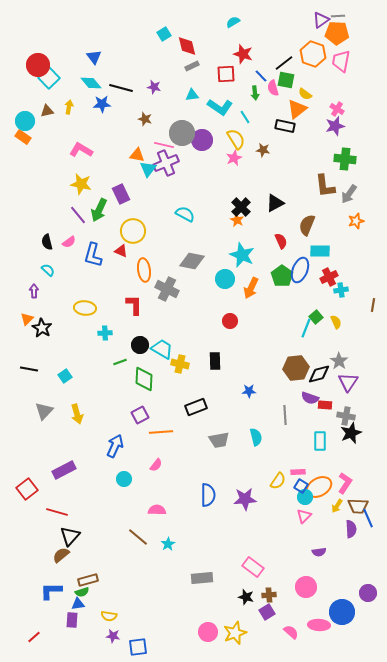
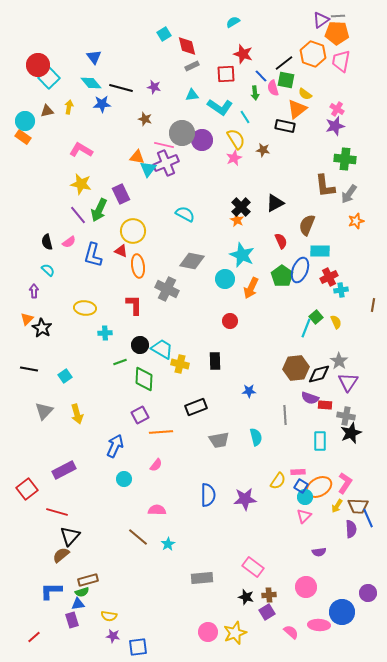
orange triangle at (137, 155): moved 2 px down
orange ellipse at (144, 270): moved 6 px left, 4 px up
purple rectangle at (72, 620): rotated 21 degrees counterclockwise
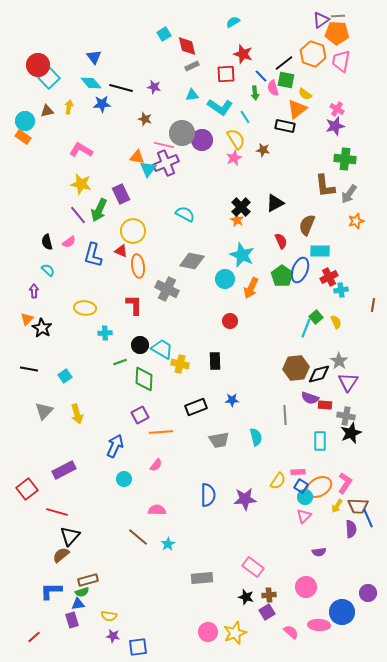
blue star at (249, 391): moved 17 px left, 9 px down
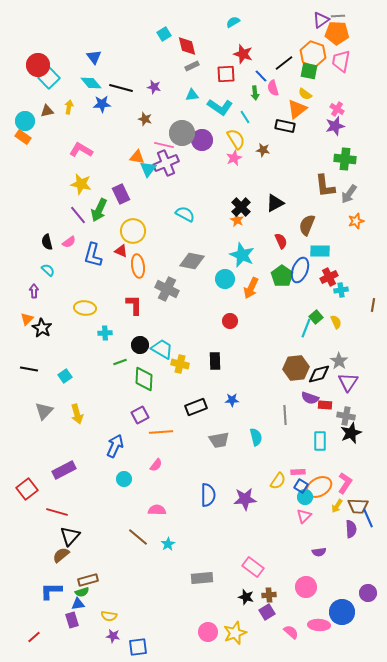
green square at (286, 80): moved 23 px right, 9 px up
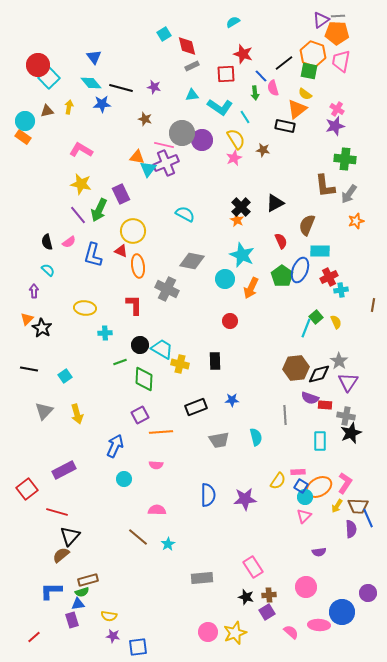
pink semicircle at (156, 465): rotated 56 degrees clockwise
pink rectangle at (253, 567): rotated 20 degrees clockwise
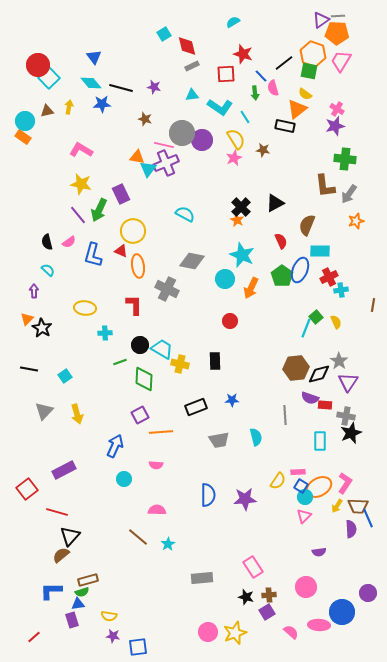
pink trapezoid at (341, 61): rotated 20 degrees clockwise
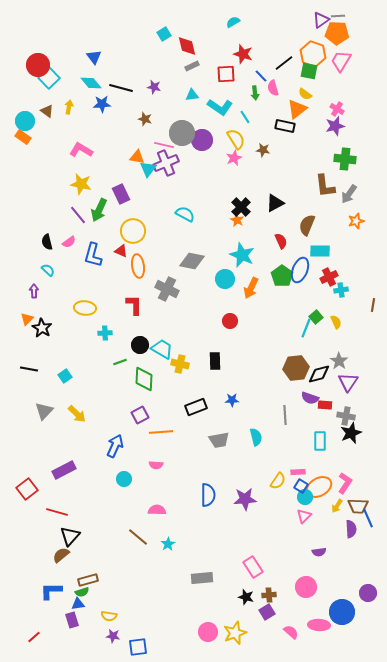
brown triangle at (47, 111): rotated 48 degrees clockwise
yellow arrow at (77, 414): rotated 30 degrees counterclockwise
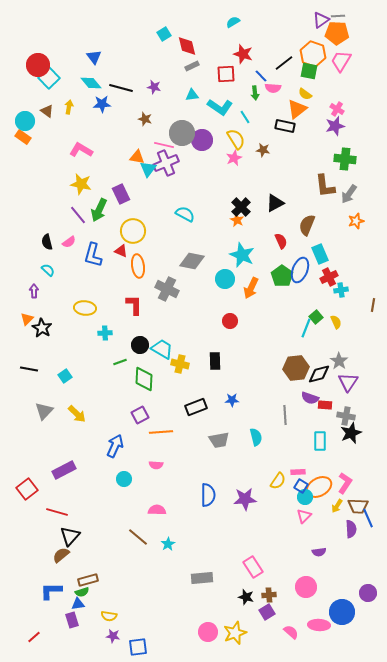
pink semicircle at (273, 88): rotated 70 degrees counterclockwise
cyan rectangle at (320, 251): moved 3 px down; rotated 66 degrees clockwise
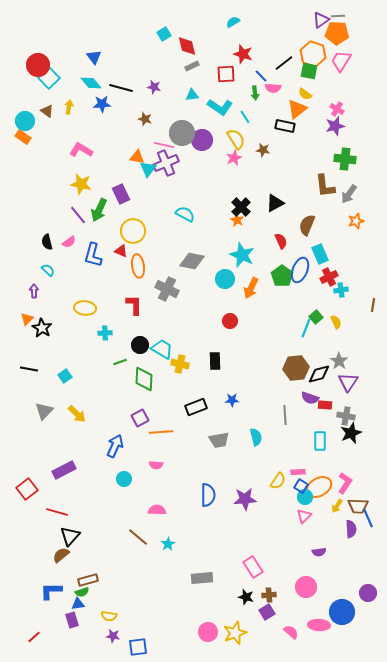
purple square at (140, 415): moved 3 px down
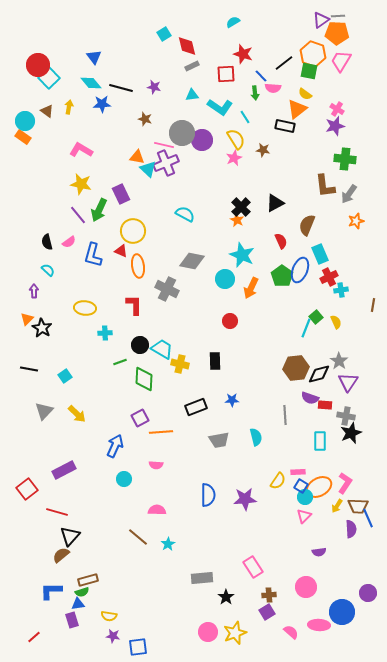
cyan triangle at (148, 169): rotated 24 degrees counterclockwise
black star at (246, 597): moved 20 px left; rotated 21 degrees clockwise
